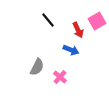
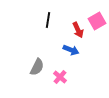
black line: rotated 49 degrees clockwise
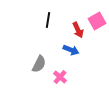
gray semicircle: moved 2 px right, 3 px up
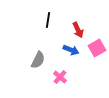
pink square: moved 27 px down
gray semicircle: moved 1 px left, 4 px up
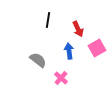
red arrow: moved 1 px up
blue arrow: moved 2 px left, 1 px down; rotated 119 degrees counterclockwise
gray semicircle: rotated 78 degrees counterclockwise
pink cross: moved 1 px right, 1 px down
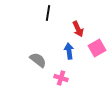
black line: moved 7 px up
pink cross: rotated 24 degrees counterclockwise
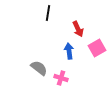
gray semicircle: moved 1 px right, 8 px down
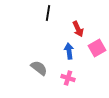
pink cross: moved 7 px right
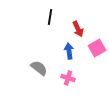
black line: moved 2 px right, 4 px down
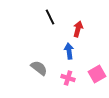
black line: rotated 35 degrees counterclockwise
red arrow: rotated 140 degrees counterclockwise
pink square: moved 26 px down
